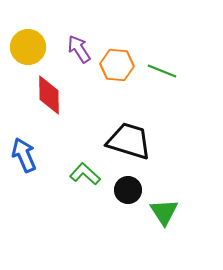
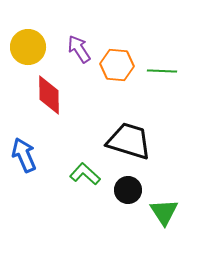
green line: rotated 20 degrees counterclockwise
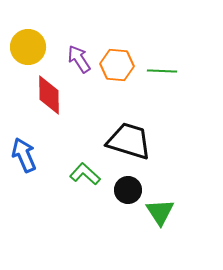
purple arrow: moved 10 px down
green triangle: moved 4 px left
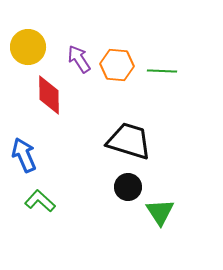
green L-shape: moved 45 px left, 27 px down
black circle: moved 3 px up
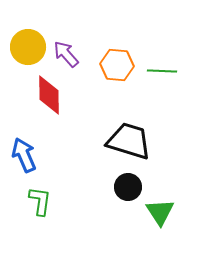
purple arrow: moved 13 px left, 5 px up; rotated 8 degrees counterclockwise
green L-shape: rotated 56 degrees clockwise
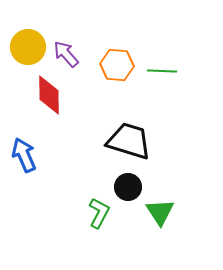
green L-shape: moved 59 px right, 12 px down; rotated 20 degrees clockwise
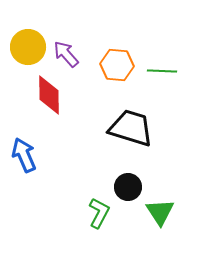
black trapezoid: moved 2 px right, 13 px up
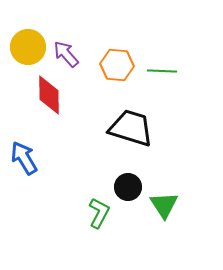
blue arrow: moved 3 px down; rotated 8 degrees counterclockwise
green triangle: moved 4 px right, 7 px up
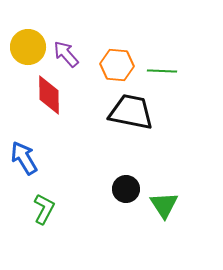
black trapezoid: moved 16 px up; rotated 6 degrees counterclockwise
black circle: moved 2 px left, 2 px down
green L-shape: moved 55 px left, 4 px up
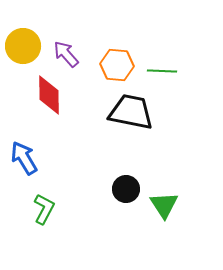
yellow circle: moved 5 px left, 1 px up
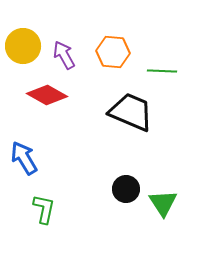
purple arrow: moved 2 px left, 1 px down; rotated 12 degrees clockwise
orange hexagon: moved 4 px left, 13 px up
red diamond: moved 2 px left; rotated 60 degrees counterclockwise
black trapezoid: rotated 12 degrees clockwise
green triangle: moved 1 px left, 2 px up
green L-shape: rotated 16 degrees counterclockwise
